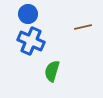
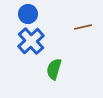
blue cross: rotated 24 degrees clockwise
green semicircle: moved 2 px right, 2 px up
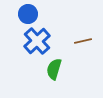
brown line: moved 14 px down
blue cross: moved 6 px right
